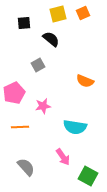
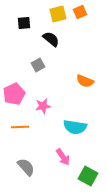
orange square: moved 3 px left, 1 px up
pink pentagon: moved 1 px down
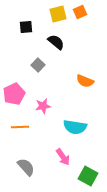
black square: moved 2 px right, 4 px down
black semicircle: moved 5 px right, 3 px down
gray square: rotated 16 degrees counterclockwise
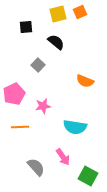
gray semicircle: moved 10 px right
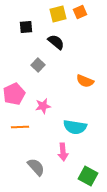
pink arrow: moved 5 px up; rotated 30 degrees clockwise
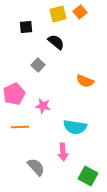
orange square: rotated 16 degrees counterclockwise
pink star: rotated 21 degrees clockwise
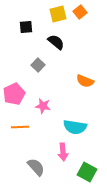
green square: moved 1 px left, 4 px up
